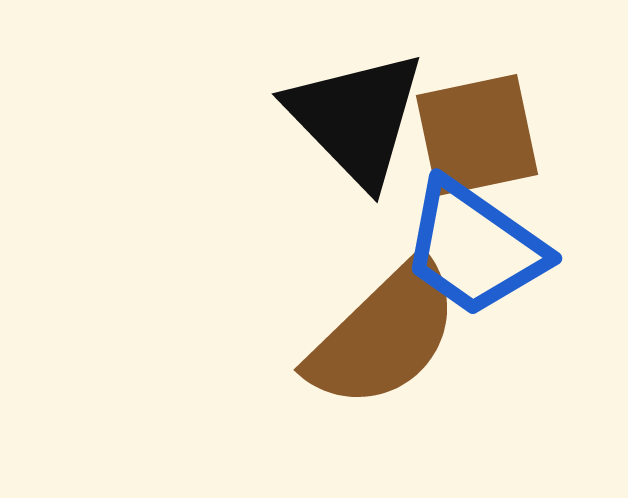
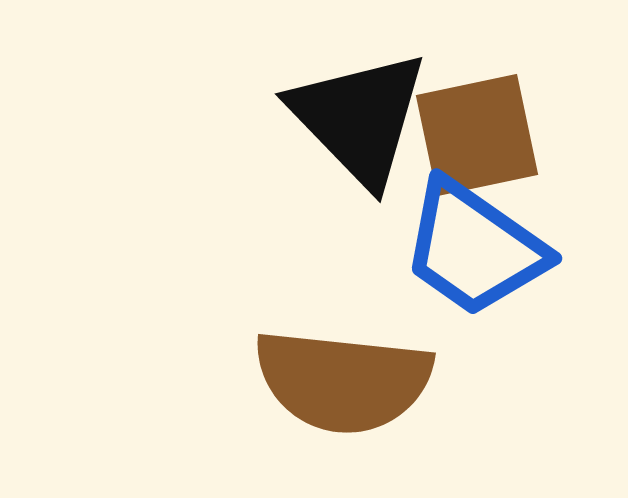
black triangle: moved 3 px right
brown semicircle: moved 41 px left, 46 px down; rotated 50 degrees clockwise
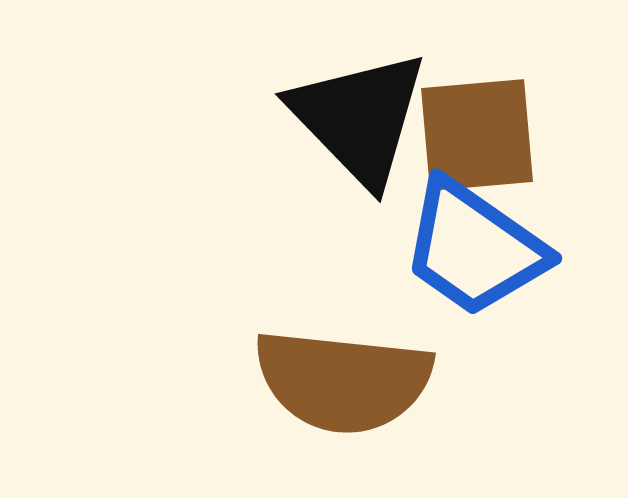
brown square: rotated 7 degrees clockwise
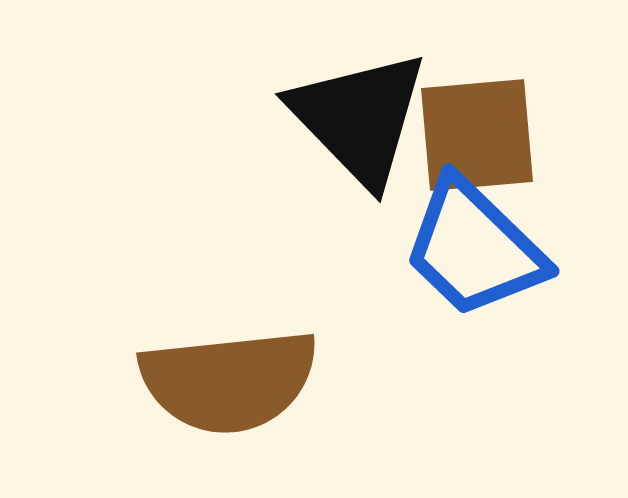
blue trapezoid: rotated 9 degrees clockwise
brown semicircle: moved 114 px left; rotated 12 degrees counterclockwise
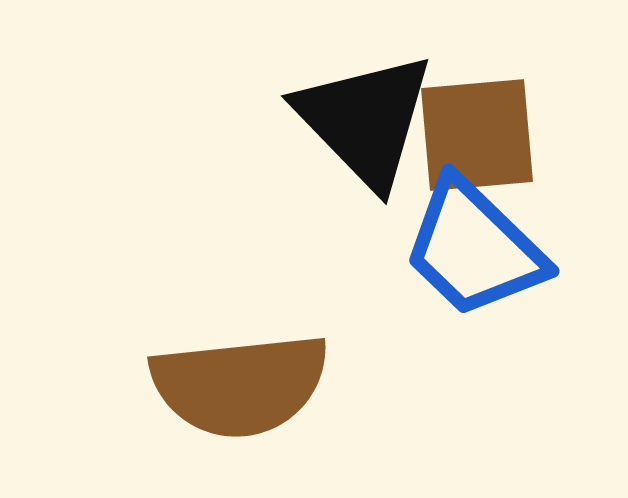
black triangle: moved 6 px right, 2 px down
brown semicircle: moved 11 px right, 4 px down
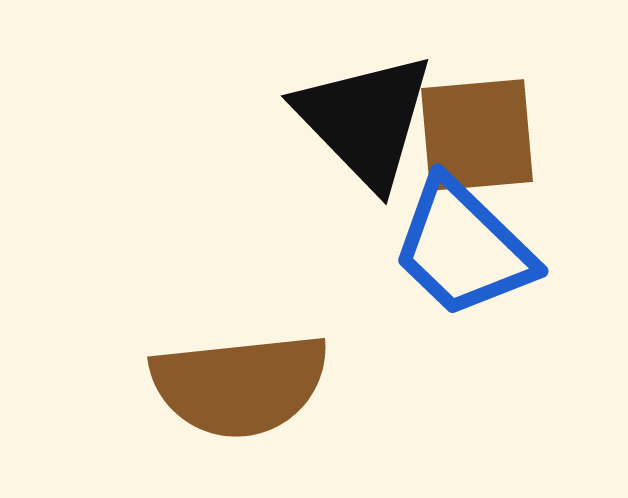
blue trapezoid: moved 11 px left
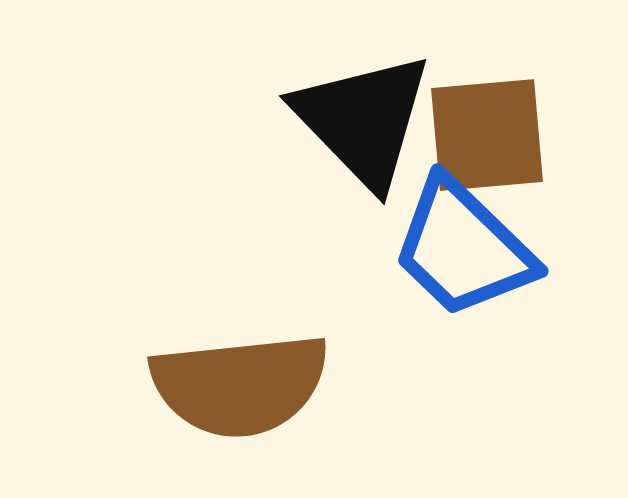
black triangle: moved 2 px left
brown square: moved 10 px right
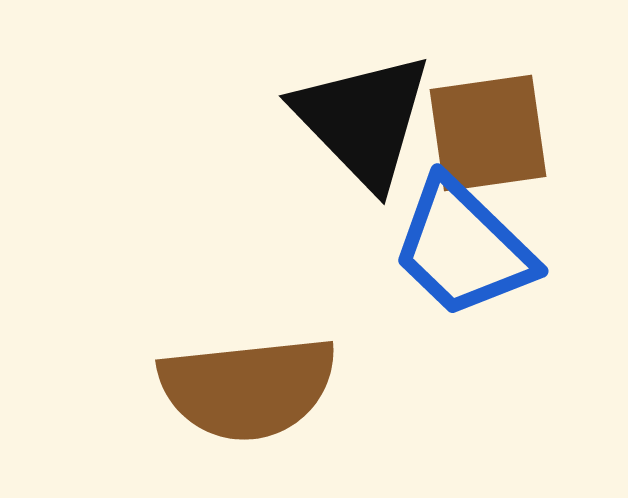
brown square: moved 1 px right, 2 px up; rotated 3 degrees counterclockwise
brown semicircle: moved 8 px right, 3 px down
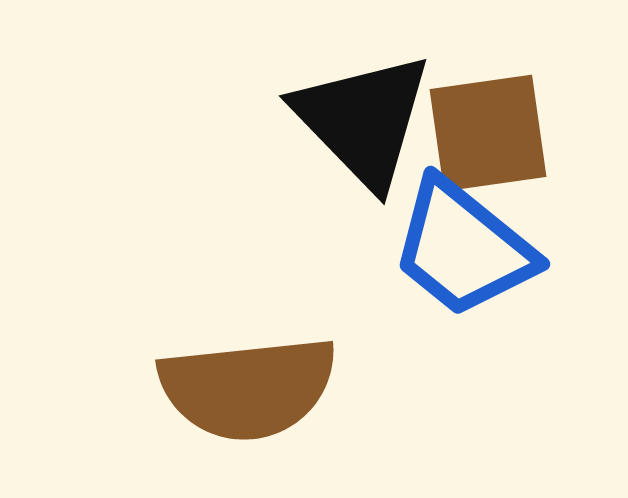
blue trapezoid: rotated 5 degrees counterclockwise
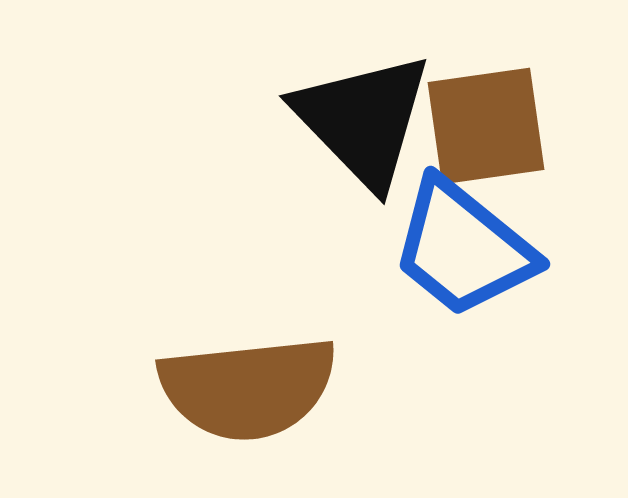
brown square: moved 2 px left, 7 px up
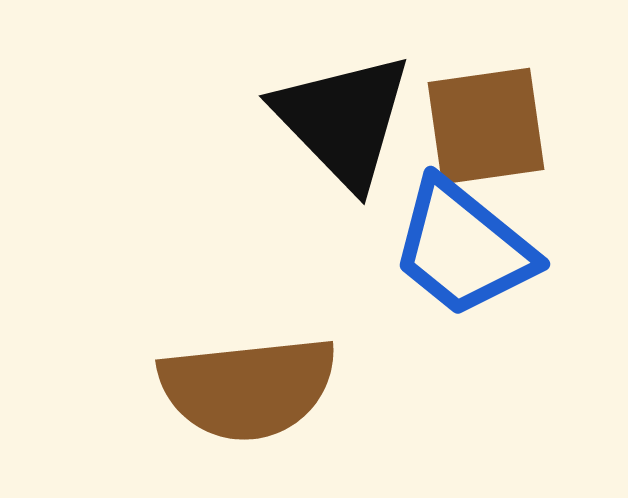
black triangle: moved 20 px left
